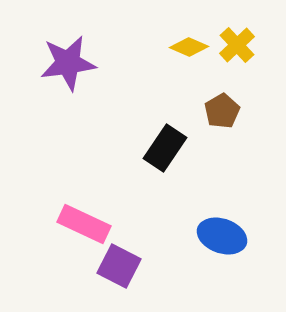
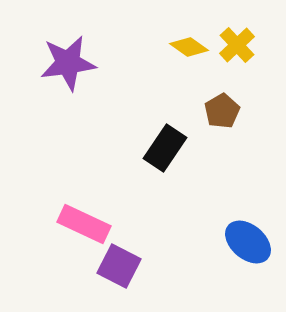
yellow diamond: rotated 12 degrees clockwise
blue ellipse: moved 26 px right, 6 px down; rotated 21 degrees clockwise
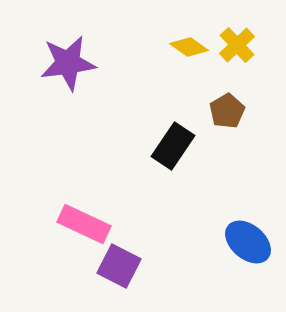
brown pentagon: moved 5 px right
black rectangle: moved 8 px right, 2 px up
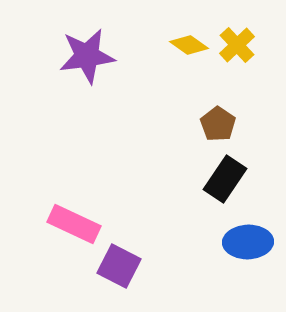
yellow diamond: moved 2 px up
purple star: moved 19 px right, 7 px up
brown pentagon: moved 9 px left, 13 px down; rotated 8 degrees counterclockwise
black rectangle: moved 52 px right, 33 px down
pink rectangle: moved 10 px left
blue ellipse: rotated 42 degrees counterclockwise
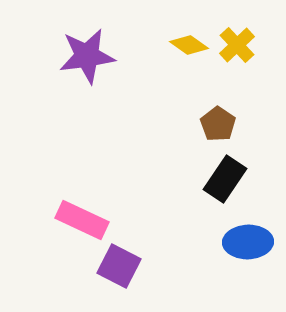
pink rectangle: moved 8 px right, 4 px up
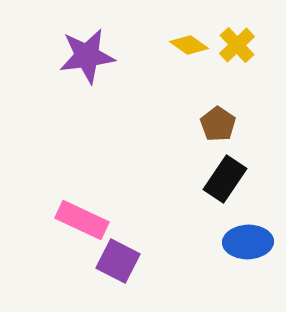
purple square: moved 1 px left, 5 px up
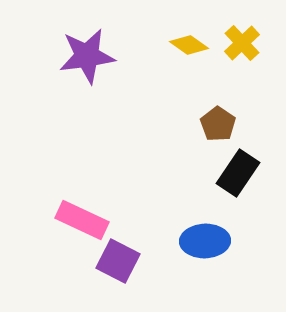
yellow cross: moved 5 px right, 2 px up
black rectangle: moved 13 px right, 6 px up
blue ellipse: moved 43 px left, 1 px up
